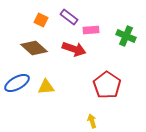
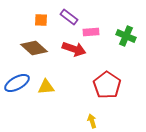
orange square: rotated 24 degrees counterclockwise
pink rectangle: moved 2 px down
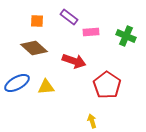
orange square: moved 4 px left, 1 px down
red arrow: moved 12 px down
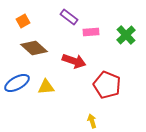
orange square: moved 14 px left; rotated 32 degrees counterclockwise
green cross: moved 1 px up; rotated 24 degrees clockwise
red pentagon: rotated 12 degrees counterclockwise
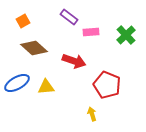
yellow arrow: moved 7 px up
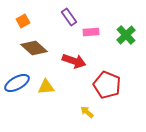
purple rectangle: rotated 18 degrees clockwise
yellow arrow: moved 5 px left, 2 px up; rotated 32 degrees counterclockwise
